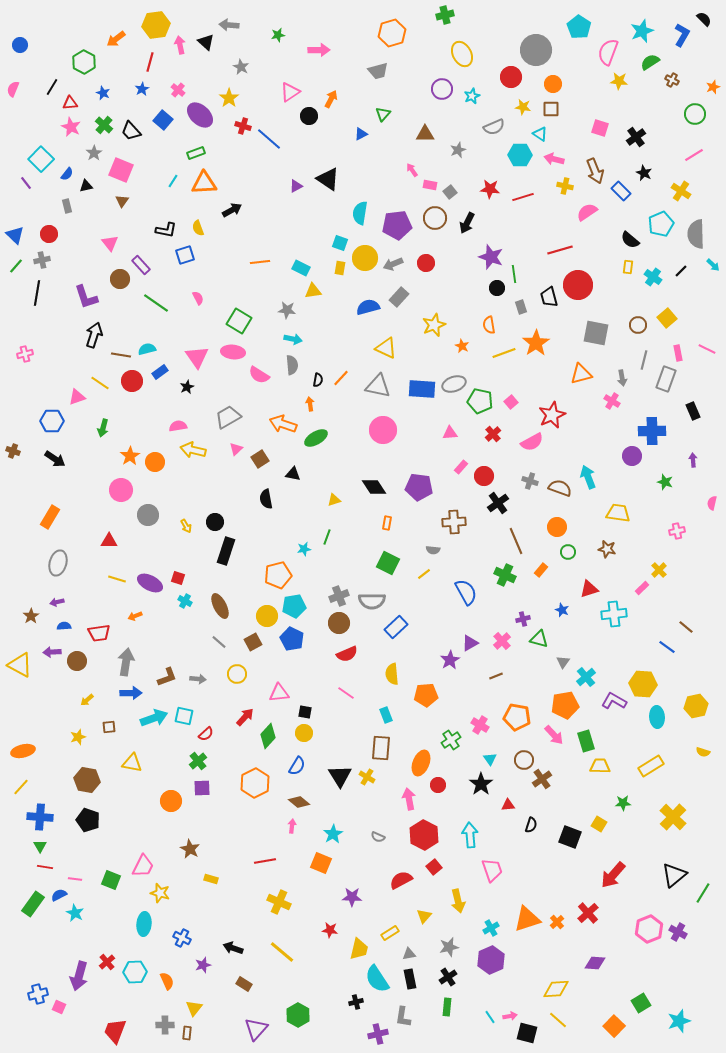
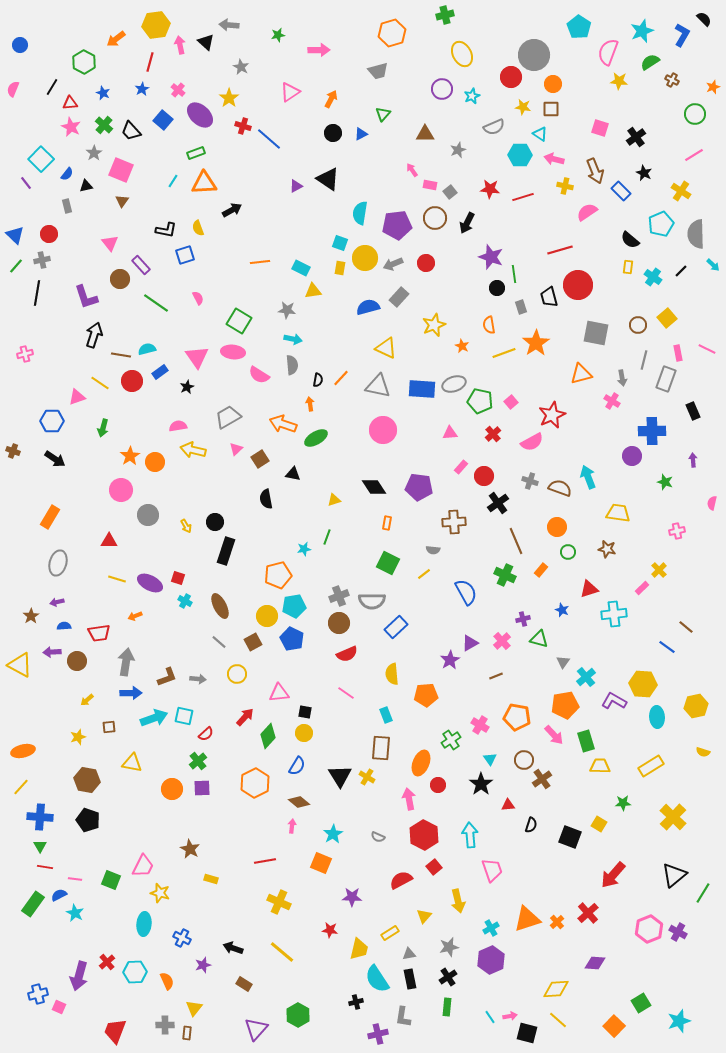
gray circle at (536, 50): moved 2 px left, 5 px down
black circle at (309, 116): moved 24 px right, 17 px down
orange circle at (171, 801): moved 1 px right, 12 px up
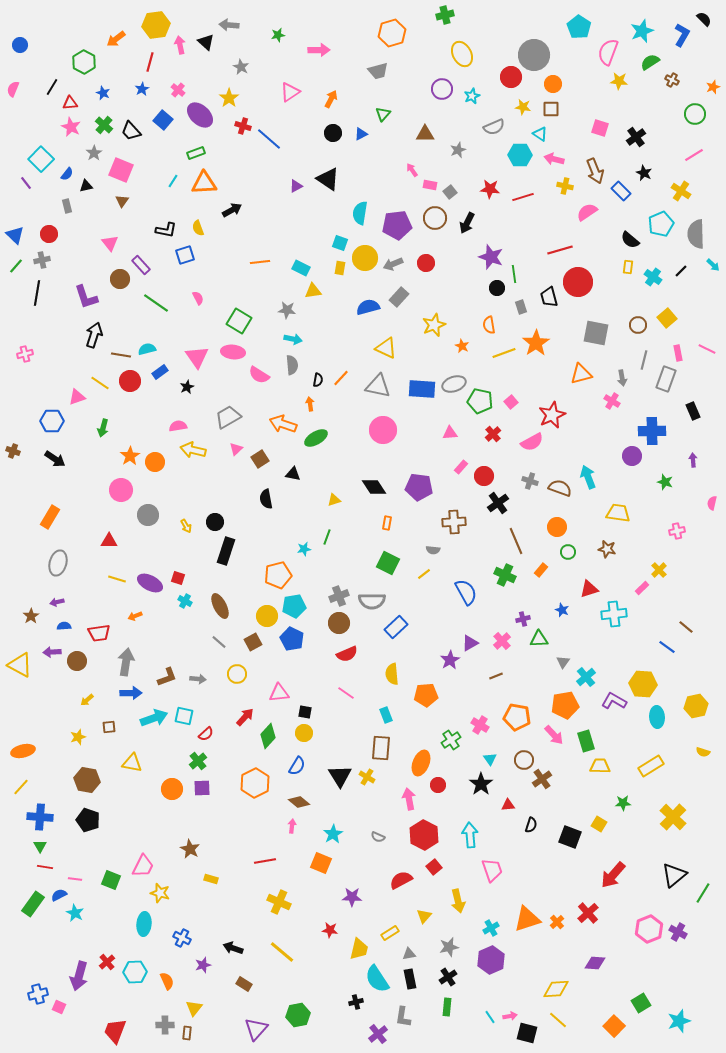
red circle at (578, 285): moved 3 px up
red circle at (132, 381): moved 2 px left
green triangle at (539, 639): rotated 18 degrees counterclockwise
green hexagon at (298, 1015): rotated 20 degrees clockwise
purple cross at (378, 1034): rotated 24 degrees counterclockwise
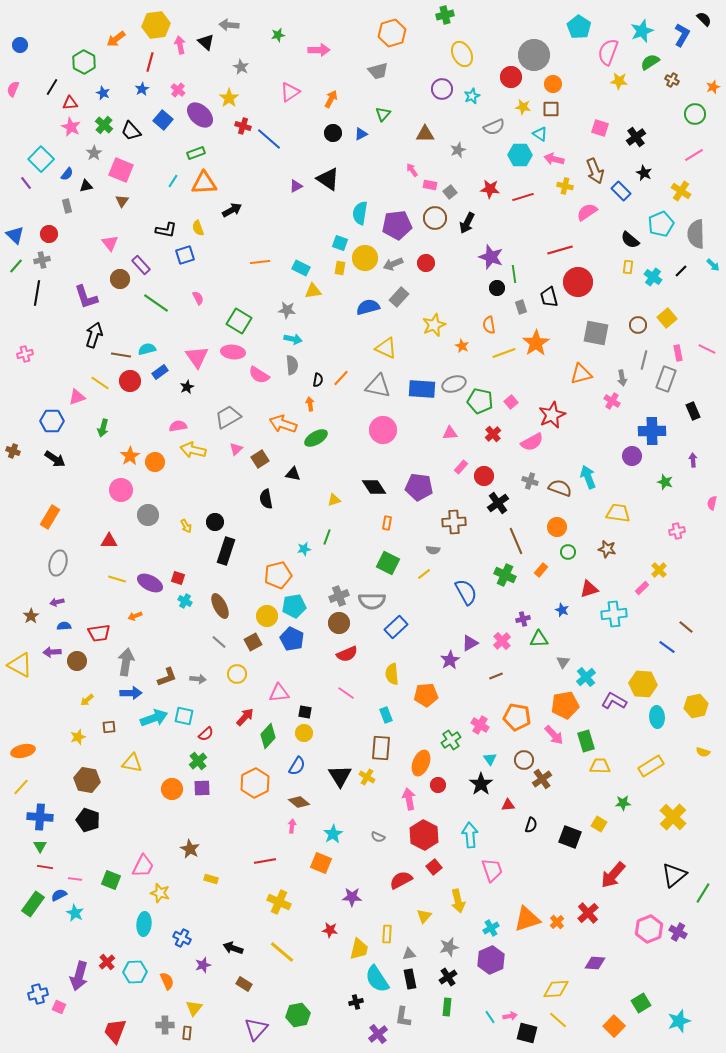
yellow rectangle at (390, 933): moved 3 px left, 1 px down; rotated 54 degrees counterclockwise
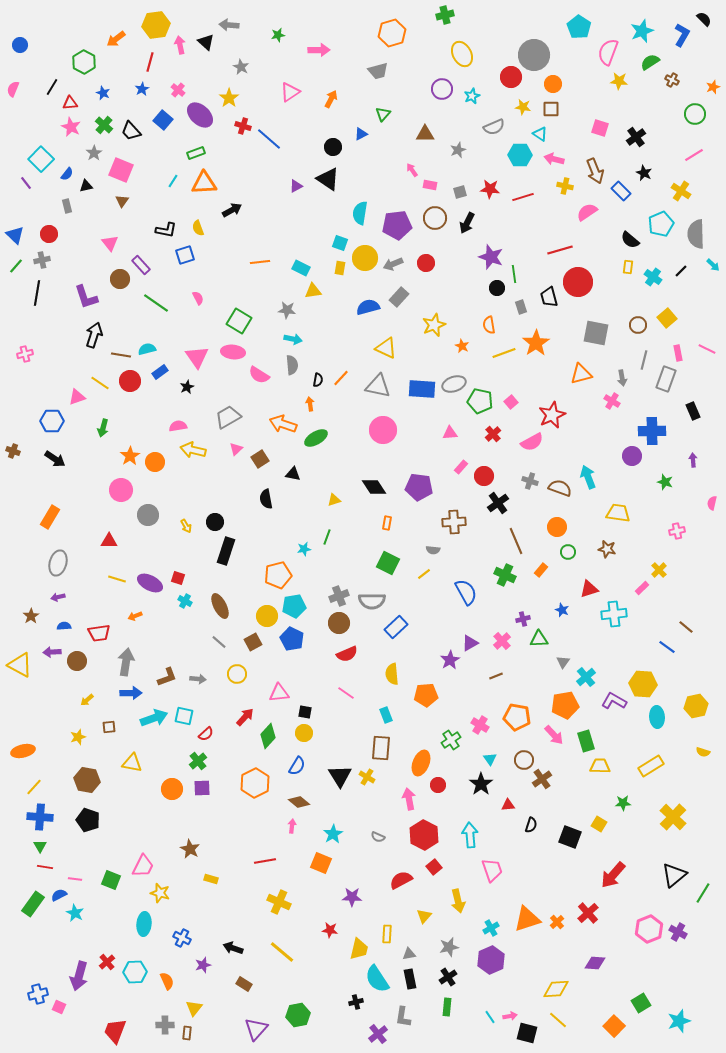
black circle at (333, 133): moved 14 px down
gray square at (450, 192): moved 10 px right; rotated 24 degrees clockwise
purple arrow at (57, 602): moved 1 px right, 5 px up
yellow line at (21, 787): moved 13 px right
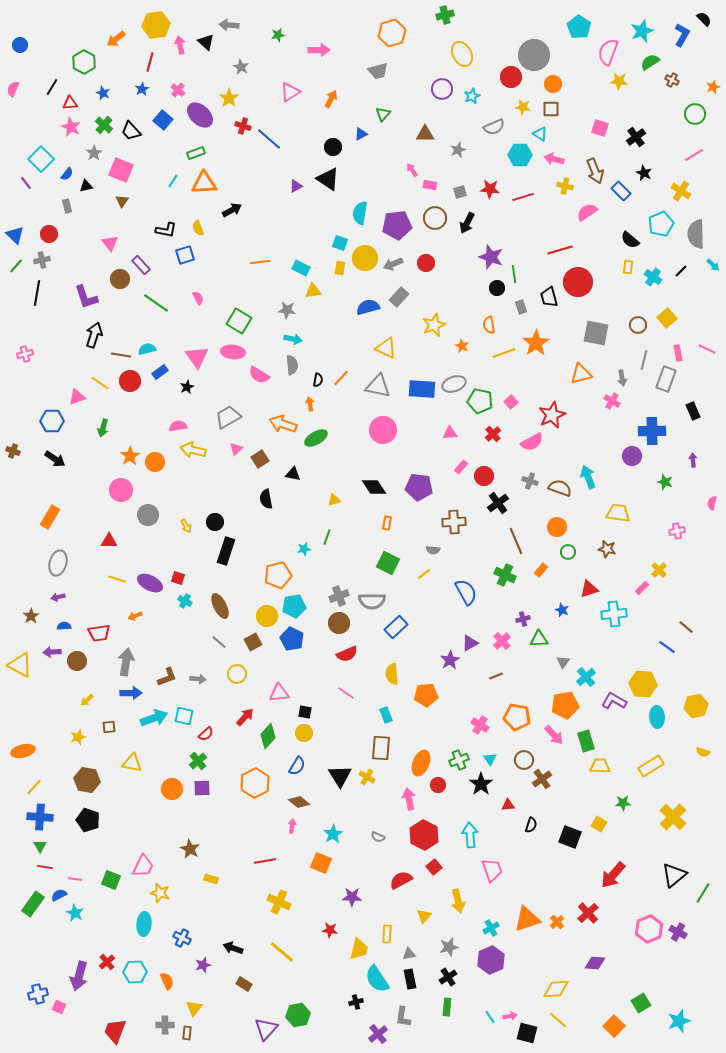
green cross at (451, 740): moved 8 px right, 20 px down; rotated 12 degrees clockwise
purple triangle at (256, 1029): moved 10 px right
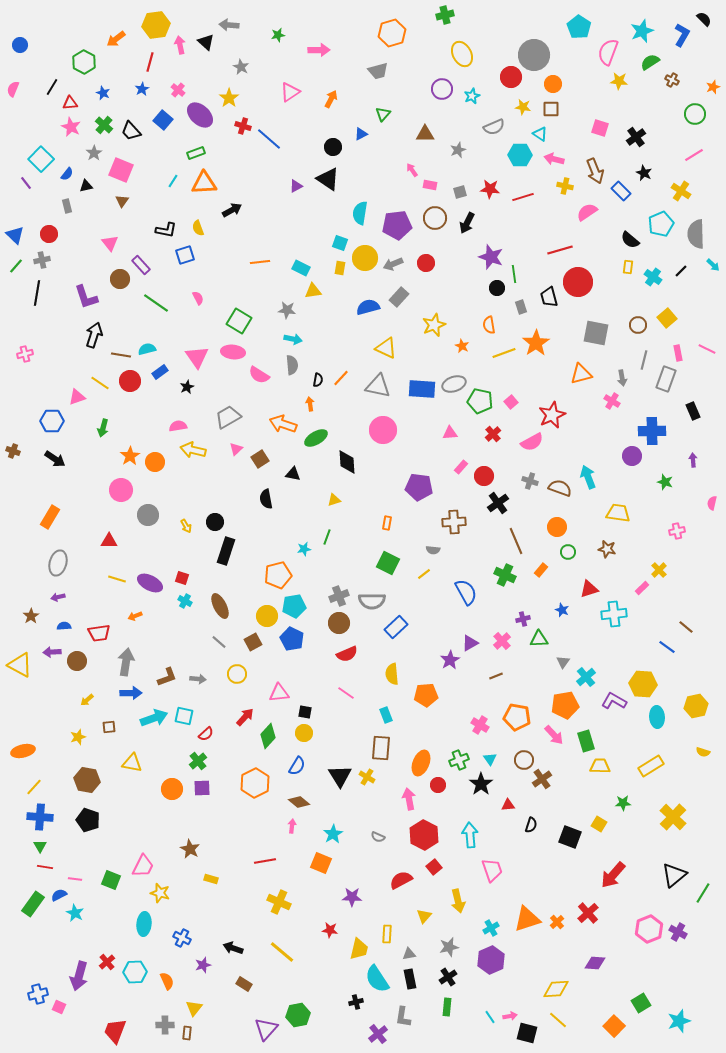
black diamond at (374, 487): moved 27 px left, 25 px up; rotated 30 degrees clockwise
red square at (178, 578): moved 4 px right
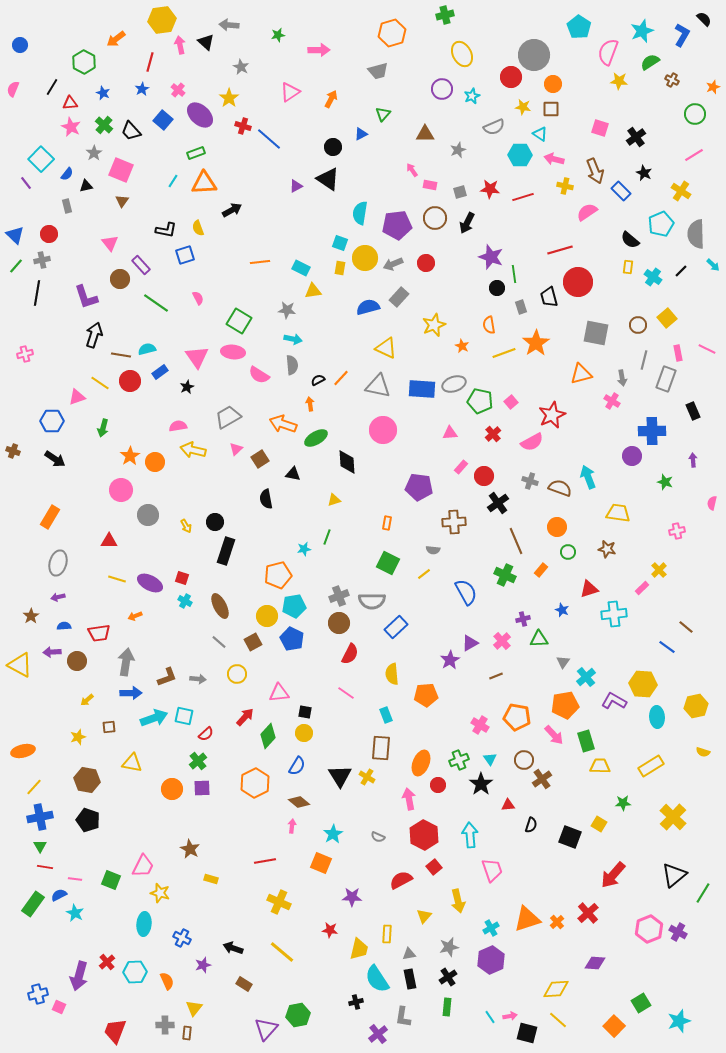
yellow hexagon at (156, 25): moved 6 px right, 5 px up
black semicircle at (318, 380): rotated 128 degrees counterclockwise
red semicircle at (347, 654): moved 3 px right; rotated 40 degrees counterclockwise
blue cross at (40, 817): rotated 15 degrees counterclockwise
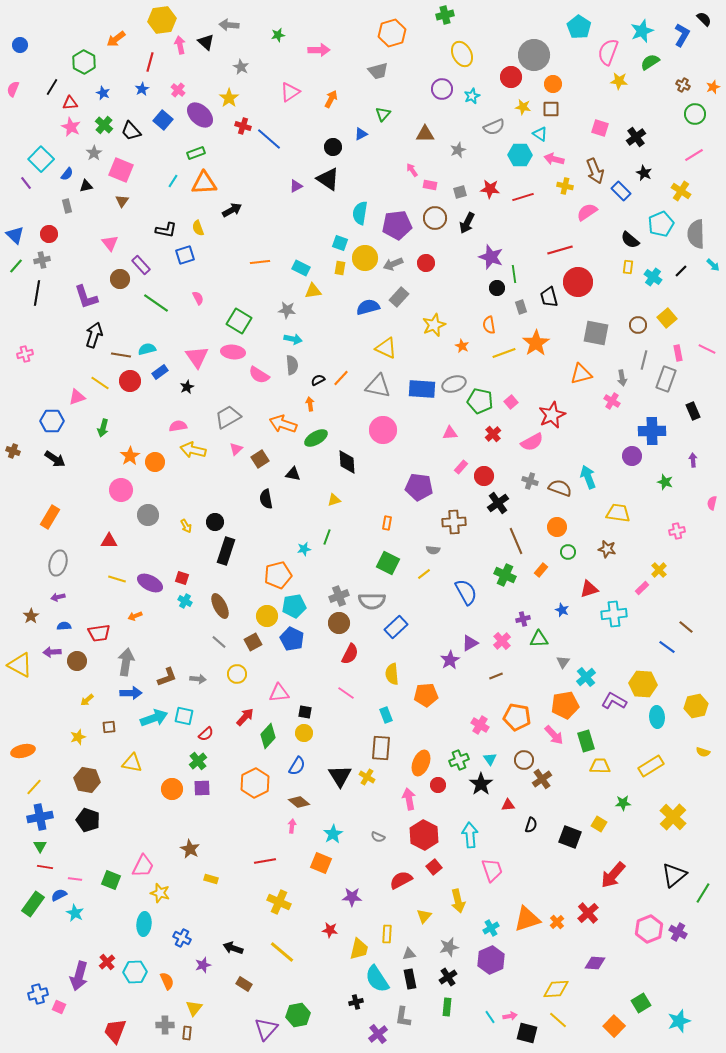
brown cross at (672, 80): moved 11 px right, 5 px down
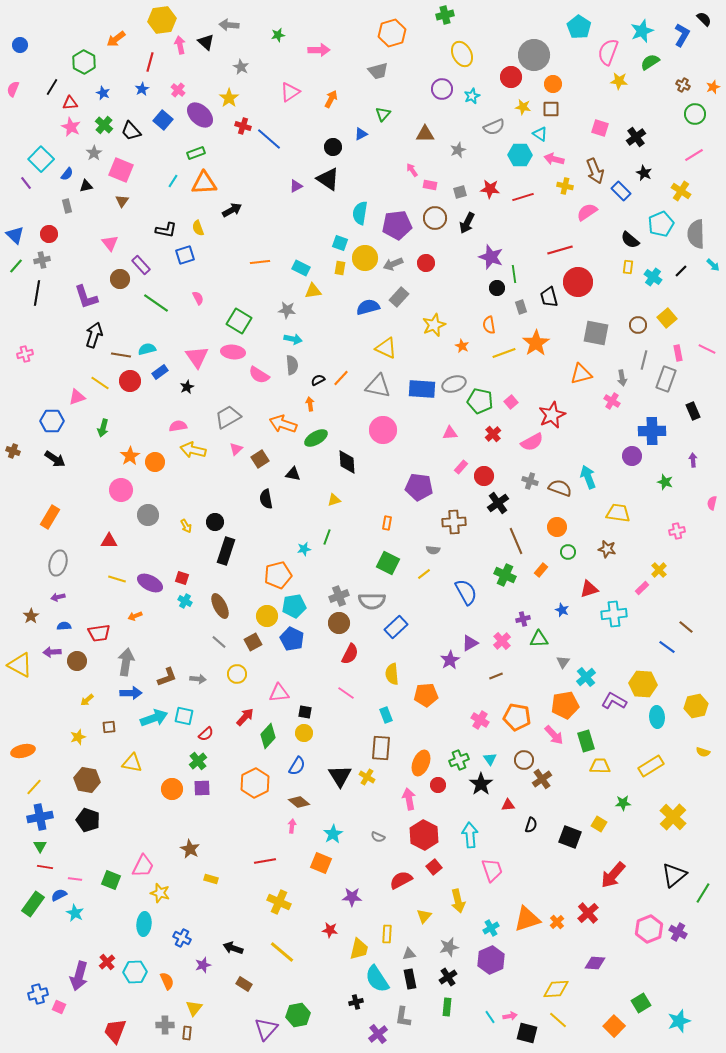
pink cross at (480, 725): moved 5 px up
